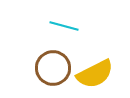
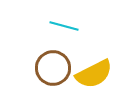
yellow semicircle: moved 1 px left
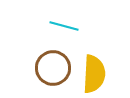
yellow semicircle: rotated 60 degrees counterclockwise
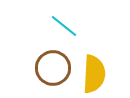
cyan line: rotated 24 degrees clockwise
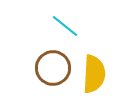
cyan line: moved 1 px right
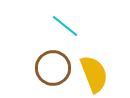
yellow semicircle: rotated 24 degrees counterclockwise
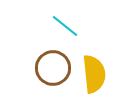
yellow semicircle: rotated 15 degrees clockwise
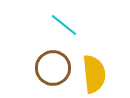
cyan line: moved 1 px left, 1 px up
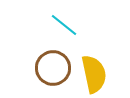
yellow semicircle: rotated 6 degrees counterclockwise
